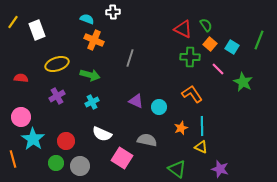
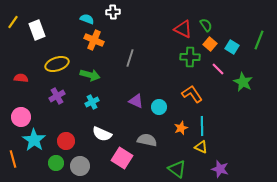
cyan star: moved 1 px right, 1 px down
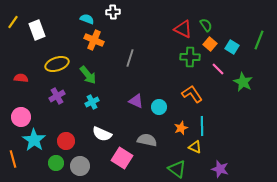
green arrow: moved 2 px left; rotated 36 degrees clockwise
yellow triangle: moved 6 px left
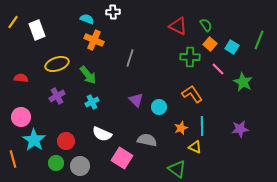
red triangle: moved 5 px left, 3 px up
purple triangle: moved 1 px up; rotated 21 degrees clockwise
purple star: moved 20 px right, 40 px up; rotated 24 degrees counterclockwise
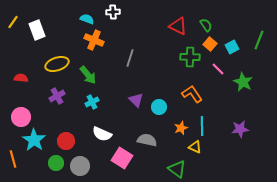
cyan square: rotated 32 degrees clockwise
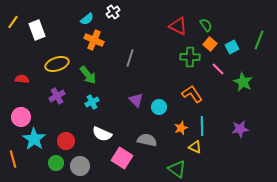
white cross: rotated 32 degrees counterclockwise
cyan semicircle: rotated 120 degrees clockwise
red semicircle: moved 1 px right, 1 px down
cyan star: moved 1 px up
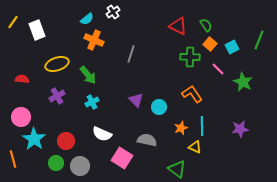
gray line: moved 1 px right, 4 px up
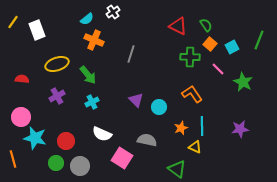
cyan star: moved 1 px right, 1 px up; rotated 20 degrees counterclockwise
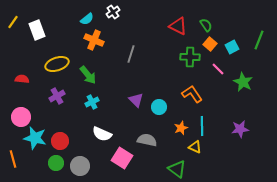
red circle: moved 6 px left
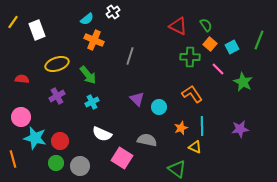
gray line: moved 1 px left, 2 px down
purple triangle: moved 1 px right, 1 px up
